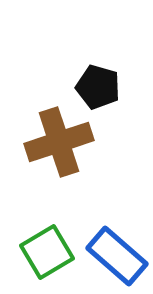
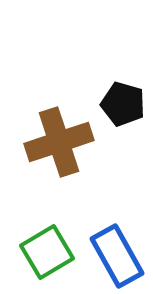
black pentagon: moved 25 px right, 17 px down
blue rectangle: rotated 20 degrees clockwise
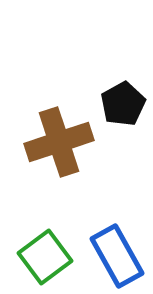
black pentagon: rotated 27 degrees clockwise
green square: moved 2 px left, 5 px down; rotated 6 degrees counterclockwise
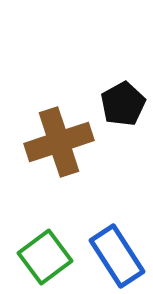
blue rectangle: rotated 4 degrees counterclockwise
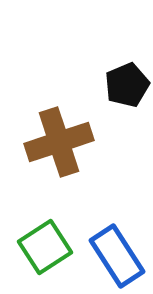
black pentagon: moved 4 px right, 19 px up; rotated 6 degrees clockwise
green square: moved 10 px up; rotated 4 degrees clockwise
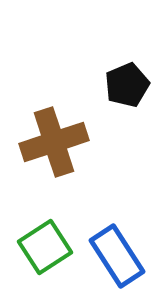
brown cross: moved 5 px left
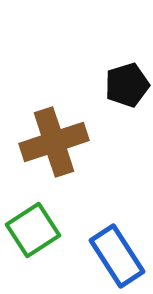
black pentagon: rotated 6 degrees clockwise
green square: moved 12 px left, 17 px up
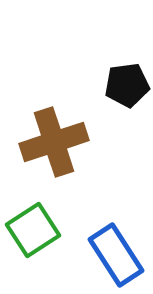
black pentagon: rotated 9 degrees clockwise
blue rectangle: moved 1 px left, 1 px up
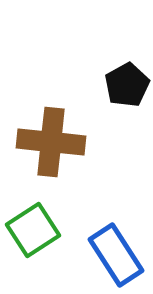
black pentagon: rotated 21 degrees counterclockwise
brown cross: moved 3 px left; rotated 24 degrees clockwise
